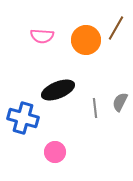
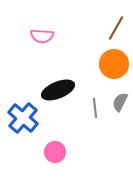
orange circle: moved 28 px right, 24 px down
blue cross: rotated 24 degrees clockwise
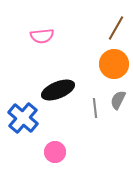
pink semicircle: rotated 10 degrees counterclockwise
gray semicircle: moved 2 px left, 2 px up
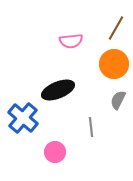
pink semicircle: moved 29 px right, 5 px down
gray line: moved 4 px left, 19 px down
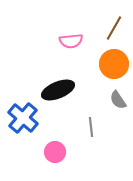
brown line: moved 2 px left
gray semicircle: rotated 60 degrees counterclockwise
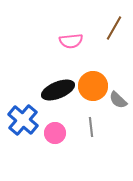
orange circle: moved 21 px left, 22 px down
gray semicircle: rotated 12 degrees counterclockwise
blue cross: moved 2 px down
pink circle: moved 19 px up
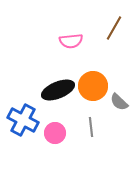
gray semicircle: moved 1 px right, 2 px down
blue cross: rotated 12 degrees counterclockwise
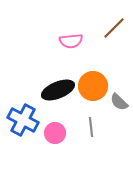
brown line: rotated 15 degrees clockwise
